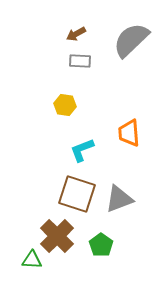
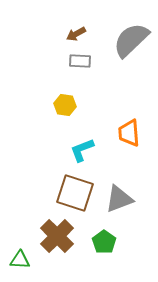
brown square: moved 2 px left, 1 px up
green pentagon: moved 3 px right, 3 px up
green triangle: moved 12 px left
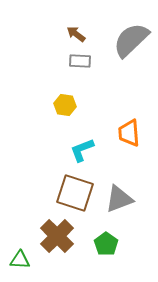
brown arrow: rotated 66 degrees clockwise
green pentagon: moved 2 px right, 2 px down
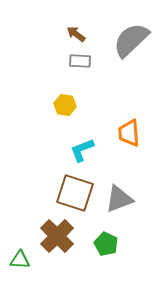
green pentagon: rotated 10 degrees counterclockwise
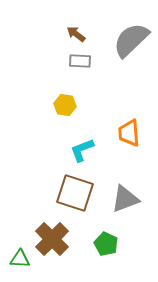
gray triangle: moved 6 px right
brown cross: moved 5 px left, 3 px down
green triangle: moved 1 px up
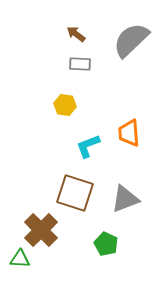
gray rectangle: moved 3 px down
cyan L-shape: moved 6 px right, 4 px up
brown cross: moved 11 px left, 9 px up
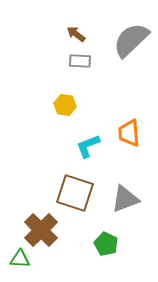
gray rectangle: moved 3 px up
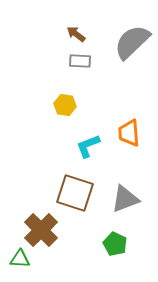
gray semicircle: moved 1 px right, 2 px down
green pentagon: moved 9 px right
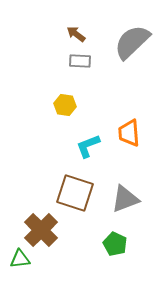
green triangle: rotated 10 degrees counterclockwise
